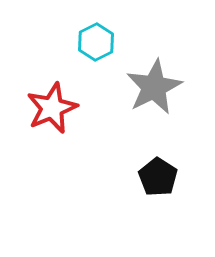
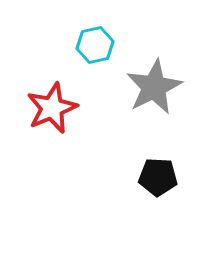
cyan hexagon: moved 1 px left, 3 px down; rotated 15 degrees clockwise
black pentagon: rotated 30 degrees counterclockwise
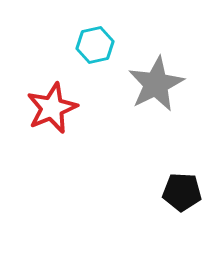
gray star: moved 2 px right, 3 px up
black pentagon: moved 24 px right, 15 px down
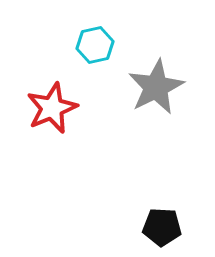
gray star: moved 3 px down
black pentagon: moved 20 px left, 35 px down
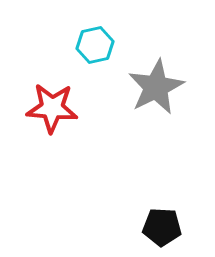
red star: rotated 27 degrees clockwise
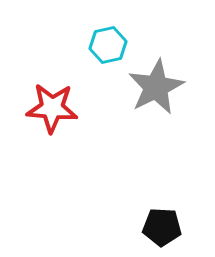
cyan hexagon: moved 13 px right
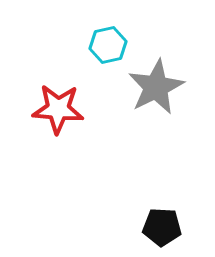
red star: moved 6 px right, 1 px down
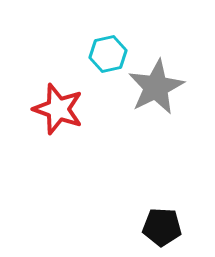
cyan hexagon: moved 9 px down
red star: rotated 15 degrees clockwise
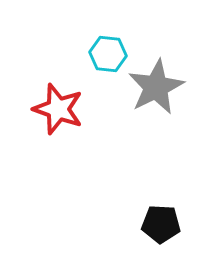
cyan hexagon: rotated 18 degrees clockwise
black pentagon: moved 1 px left, 3 px up
